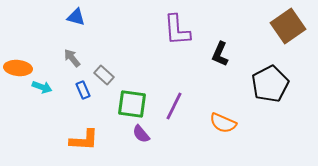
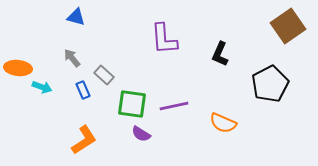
purple L-shape: moved 13 px left, 9 px down
purple line: rotated 52 degrees clockwise
purple semicircle: rotated 18 degrees counterclockwise
orange L-shape: rotated 36 degrees counterclockwise
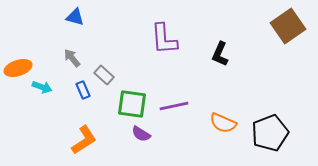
blue triangle: moved 1 px left
orange ellipse: rotated 24 degrees counterclockwise
black pentagon: moved 49 px down; rotated 6 degrees clockwise
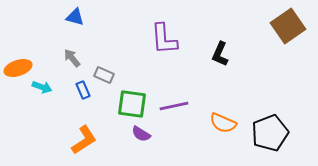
gray rectangle: rotated 18 degrees counterclockwise
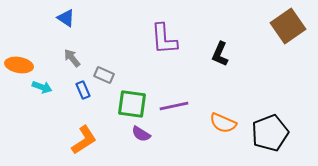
blue triangle: moved 9 px left, 1 px down; rotated 18 degrees clockwise
orange ellipse: moved 1 px right, 3 px up; rotated 28 degrees clockwise
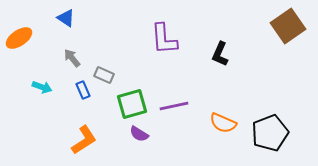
orange ellipse: moved 27 px up; rotated 44 degrees counterclockwise
green square: rotated 24 degrees counterclockwise
purple semicircle: moved 2 px left
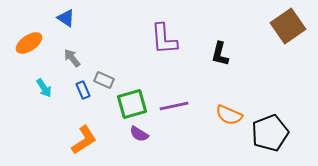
orange ellipse: moved 10 px right, 5 px down
black L-shape: rotated 10 degrees counterclockwise
gray rectangle: moved 5 px down
cyan arrow: moved 2 px right, 1 px down; rotated 36 degrees clockwise
orange semicircle: moved 6 px right, 8 px up
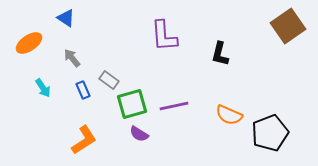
purple L-shape: moved 3 px up
gray rectangle: moved 5 px right; rotated 12 degrees clockwise
cyan arrow: moved 1 px left
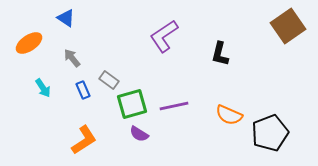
purple L-shape: rotated 60 degrees clockwise
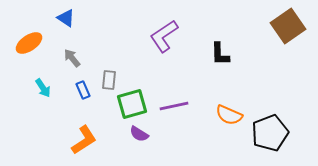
black L-shape: rotated 15 degrees counterclockwise
gray rectangle: rotated 60 degrees clockwise
